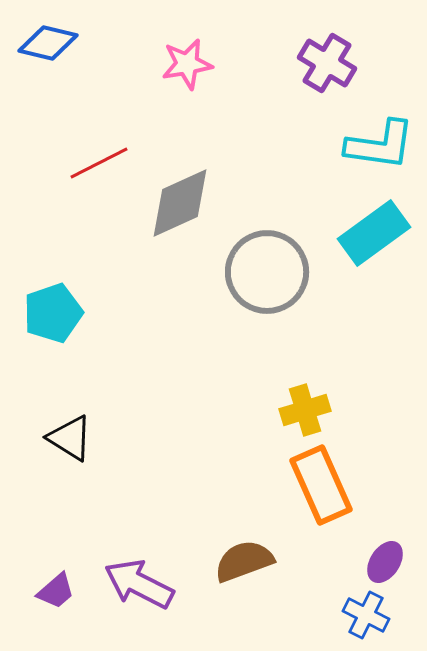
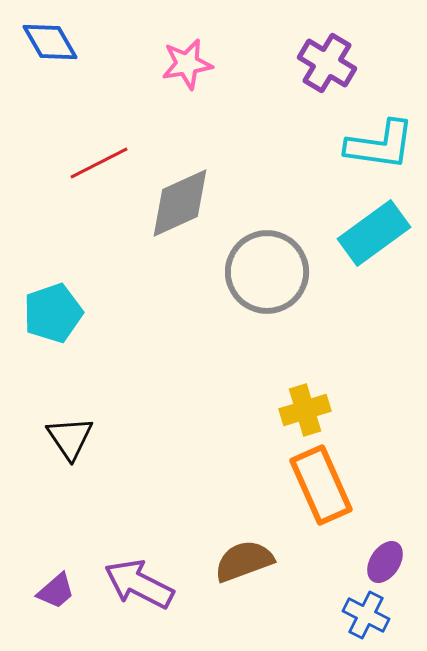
blue diamond: moved 2 px right, 1 px up; rotated 46 degrees clockwise
black triangle: rotated 24 degrees clockwise
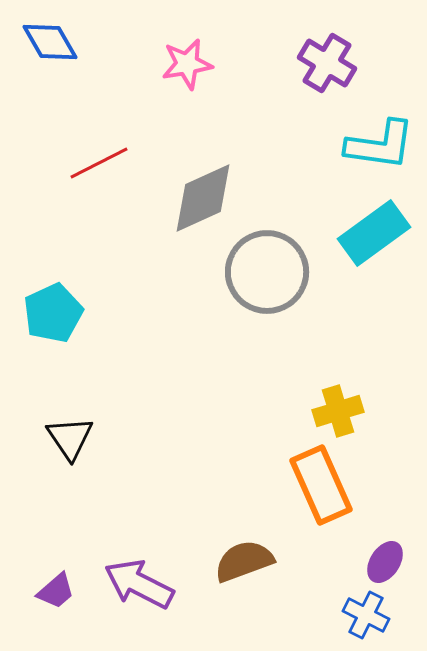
gray diamond: moved 23 px right, 5 px up
cyan pentagon: rotated 6 degrees counterclockwise
yellow cross: moved 33 px right, 1 px down
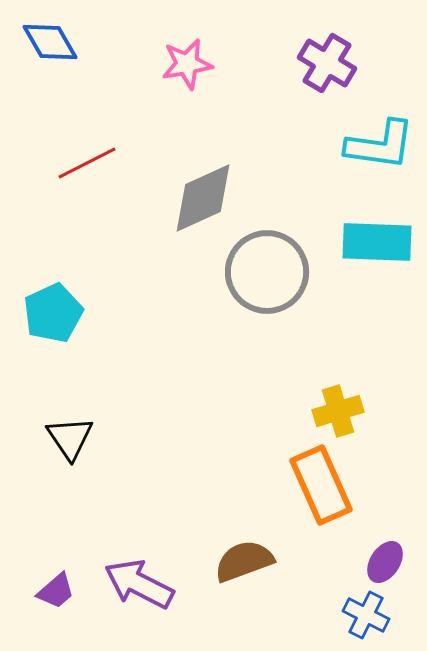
red line: moved 12 px left
cyan rectangle: moved 3 px right, 9 px down; rotated 38 degrees clockwise
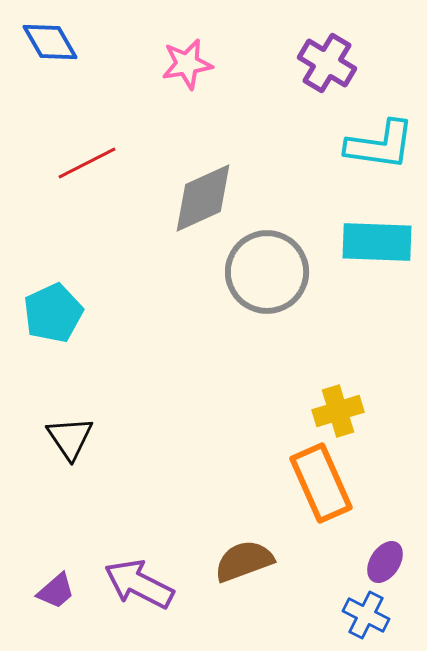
orange rectangle: moved 2 px up
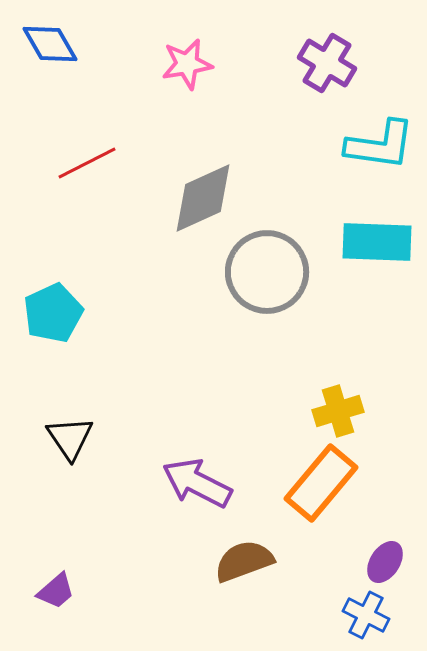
blue diamond: moved 2 px down
orange rectangle: rotated 64 degrees clockwise
purple arrow: moved 58 px right, 101 px up
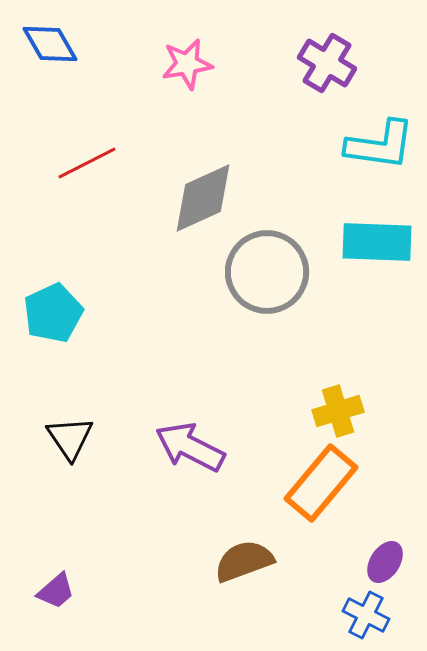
purple arrow: moved 7 px left, 36 px up
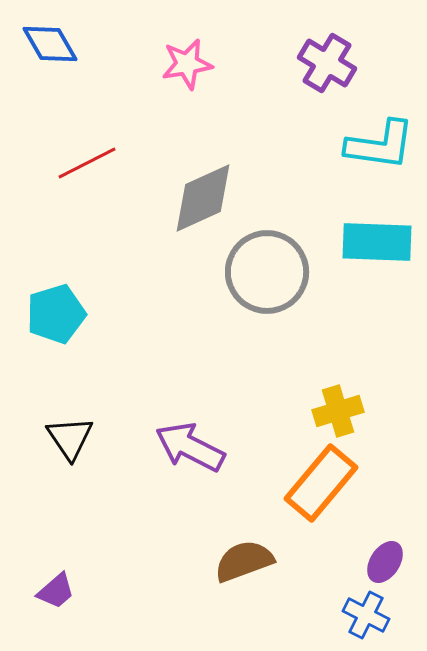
cyan pentagon: moved 3 px right, 1 px down; rotated 8 degrees clockwise
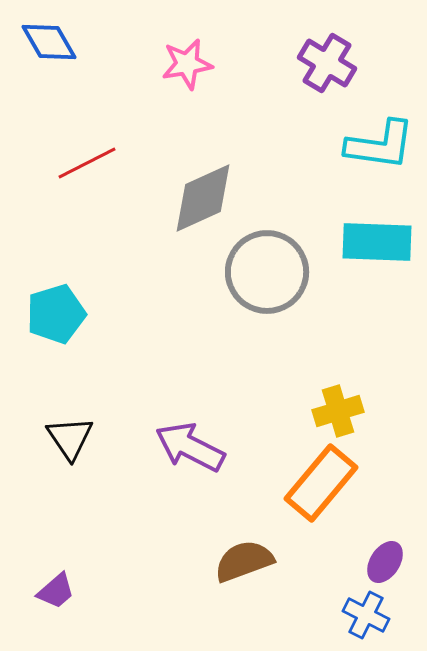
blue diamond: moved 1 px left, 2 px up
